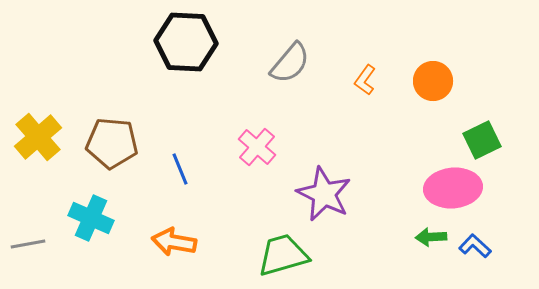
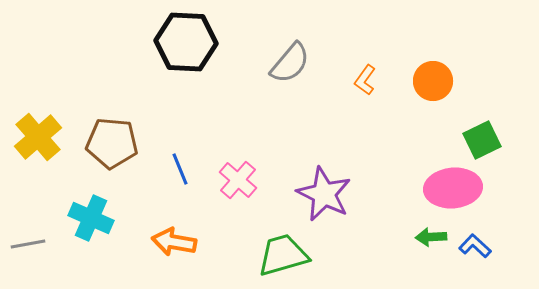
pink cross: moved 19 px left, 33 px down
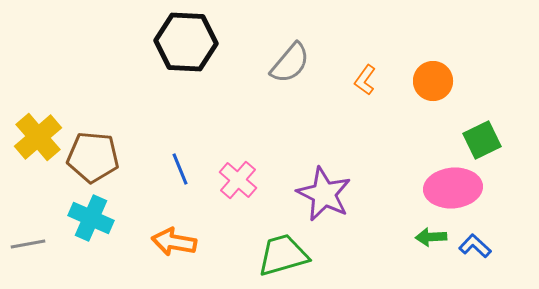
brown pentagon: moved 19 px left, 14 px down
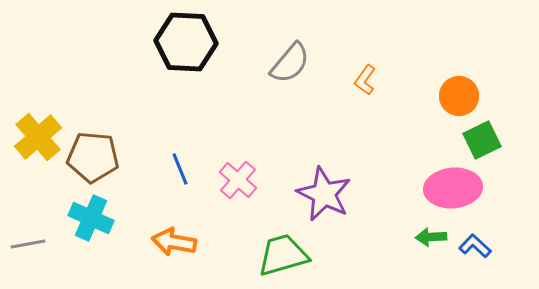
orange circle: moved 26 px right, 15 px down
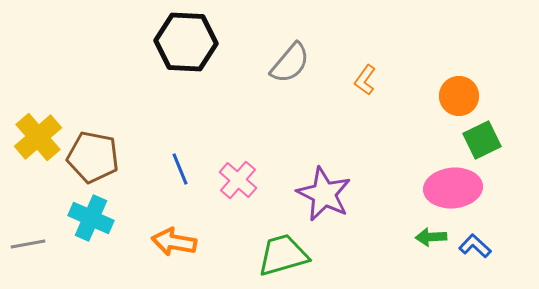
brown pentagon: rotated 6 degrees clockwise
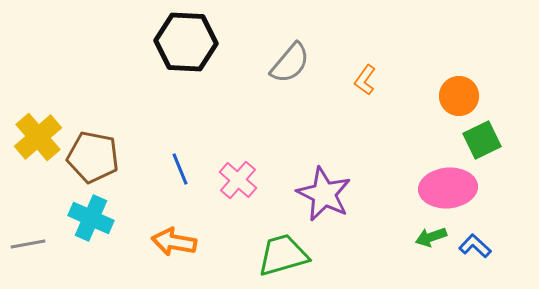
pink ellipse: moved 5 px left
green arrow: rotated 16 degrees counterclockwise
